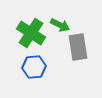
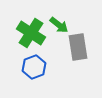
green arrow: moved 1 px left; rotated 12 degrees clockwise
blue hexagon: rotated 15 degrees counterclockwise
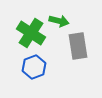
green arrow: moved 4 px up; rotated 24 degrees counterclockwise
gray rectangle: moved 1 px up
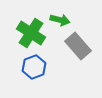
green arrow: moved 1 px right, 1 px up
gray rectangle: rotated 32 degrees counterclockwise
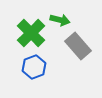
green cross: rotated 12 degrees clockwise
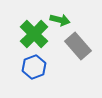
green cross: moved 3 px right, 1 px down
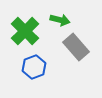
green cross: moved 9 px left, 3 px up
gray rectangle: moved 2 px left, 1 px down
